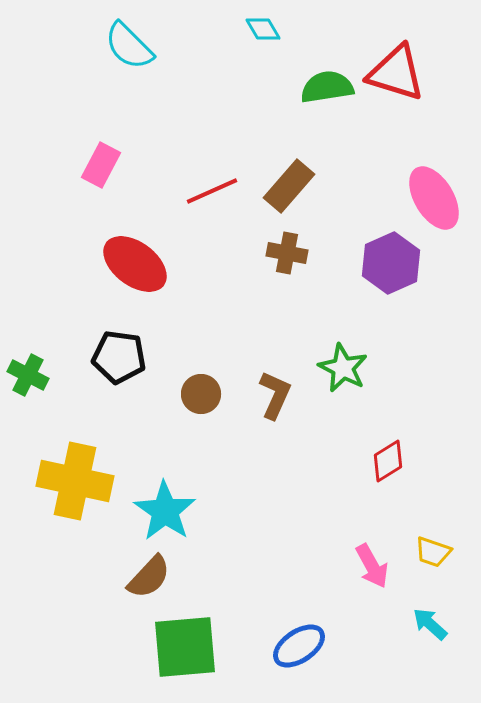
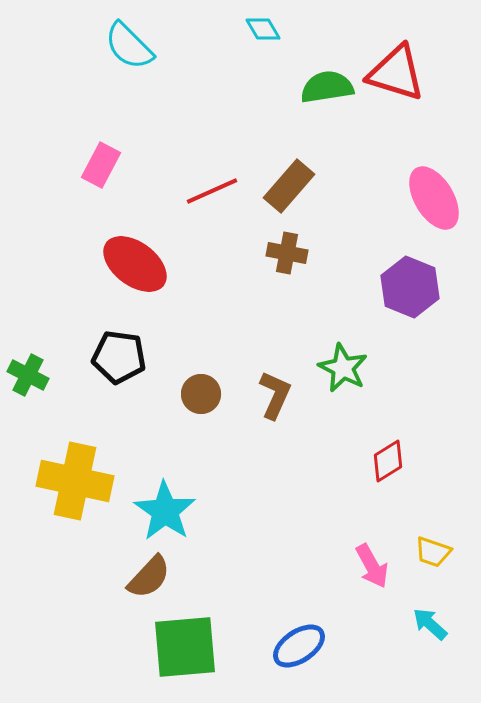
purple hexagon: moved 19 px right, 24 px down; rotated 14 degrees counterclockwise
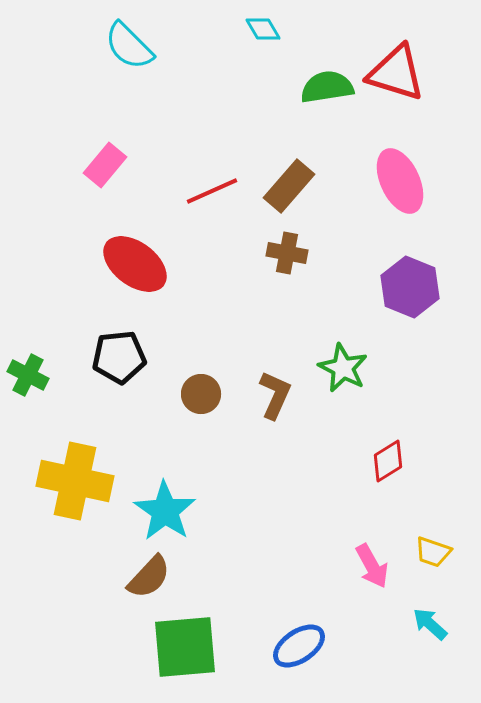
pink rectangle: moved 4 px right; rotated 12 degrees clockwise
pink ellipse: moved 34 px left, 17 px up; rotated 6 degrees clockwise
black pentagon: rotated 14 degrees counterclockwise
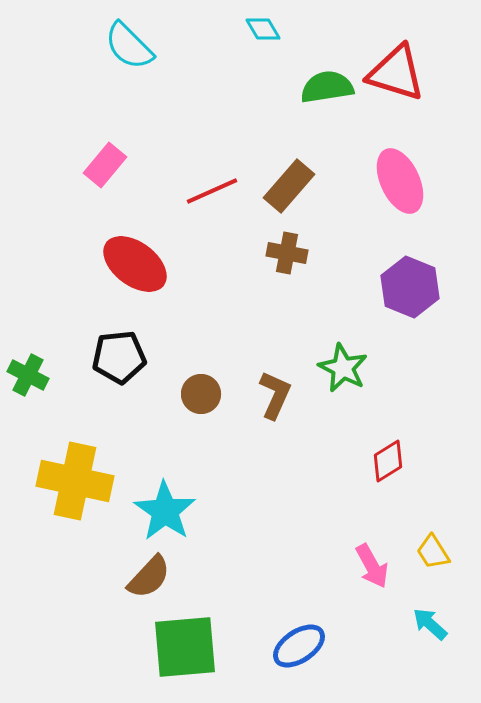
yellow trapezoid: rotated 39 degrees clockwise
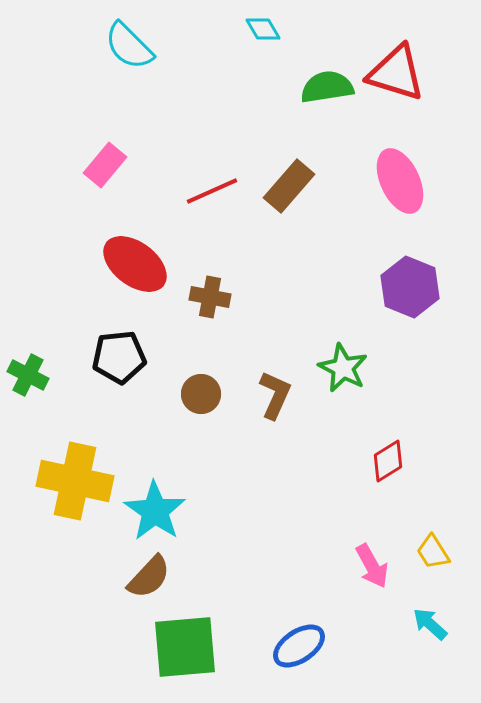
brown cross: moved 77 px left, 44 px down
cyan star: moved 10 px left
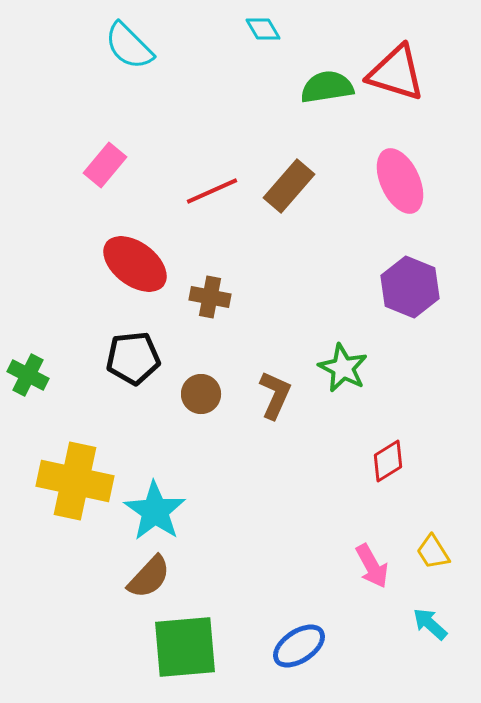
black pentagon: moved 14 px right, 1 px down
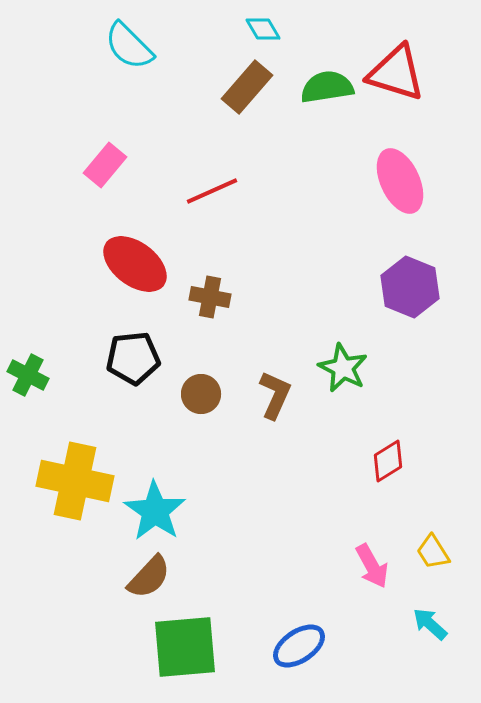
brown rectangle: moved 42 px left, 99 px up
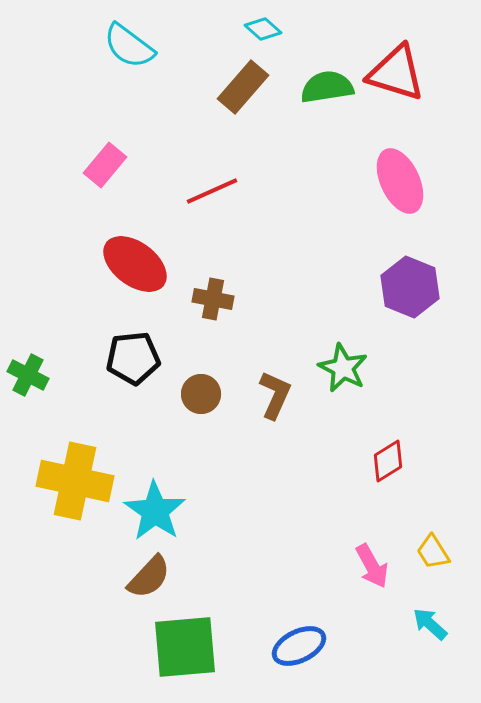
cyan diamond: rotated 18 degrees counterclockwise
cyan semicircle: rotated 8 degrees counterclockwise
brown rectangle: moved 4 px left
brown cross: moved 3 px right, 2 px down
blue ellipse: rotated 8 degrees clockwise
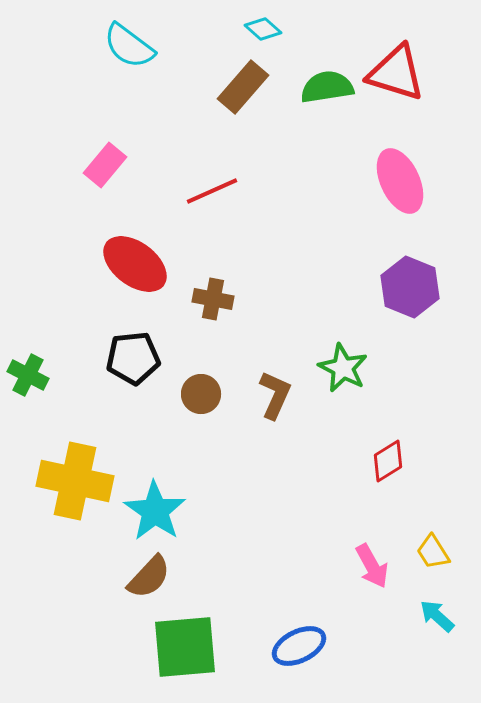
cyan arrow: moved 7 px right, 8 px up
